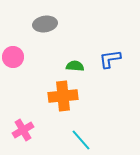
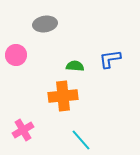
pink circle: moved 3 px right, 2 px up
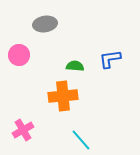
pink circle: moved 3 px right
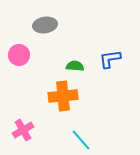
gray ellipse: moved 1 px down
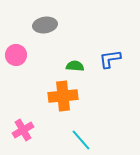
pink circle: moved 3 px left
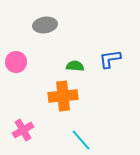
pink circle: moved 7 px down
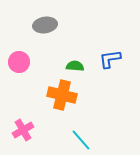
pink circle: moved 3 px right
orange cross: moved 1 px left, 1 px up; rotated 20 degrees clockwise
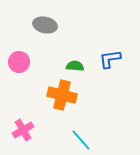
gray ellipse: rotated 20 degrees clockwise
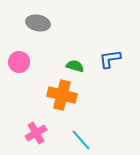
gray ellipse: moved 7 px left, 2 px up
green semicircle: rotated 12 degrees clockwise
pink cross: moved 13 px right, 3 px down
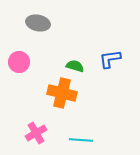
orange cross: moved 2 px up
cyan line: rotated 45 degrees counterclockwise
